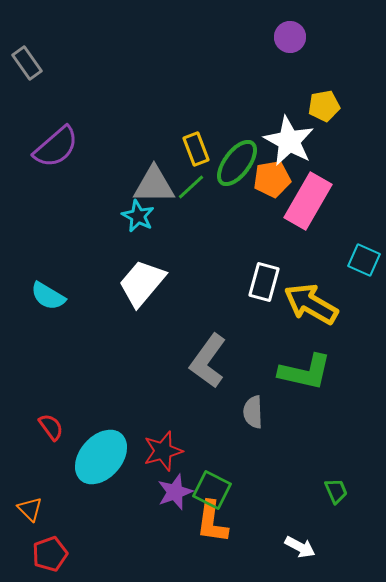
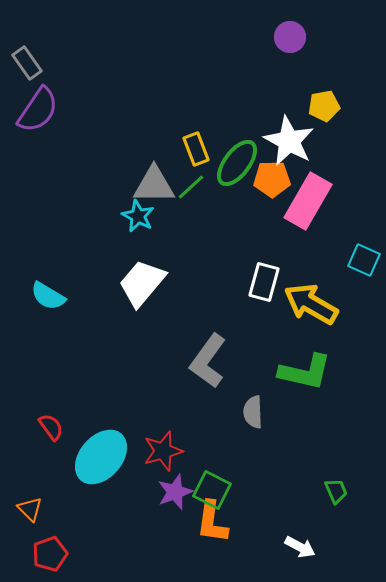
purple semicircle: moved 18 px left, 37 px up; rotated 15 degrees counterclockwise
orange pentagon: rotated 9 degrees clockwise
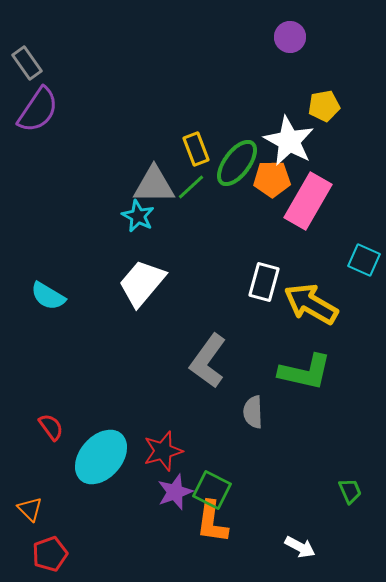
green trapezoid: moved 14 px right
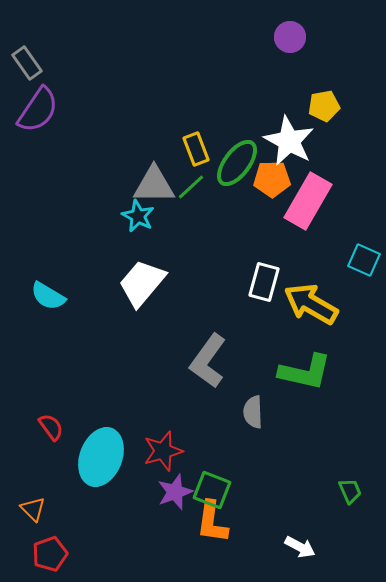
cyan ellipse: rotated 20 degrees counterclockwise
green square: rotated 6 degrees counterclockwise
orange triangle: moved 3 px right
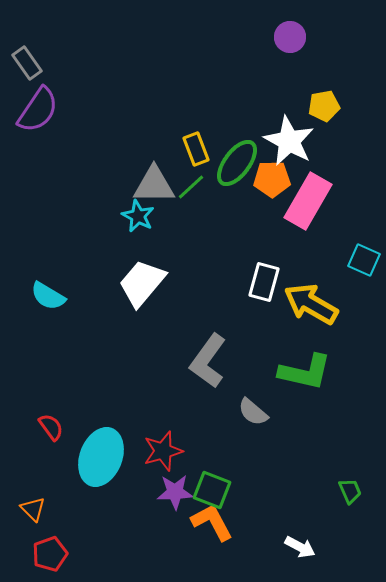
gray semicircle: rotated 48 degrees counterclockwise
purple star: rotated 18 degrees clockwise
orange L-shape: rotated 144 degrees clockwise
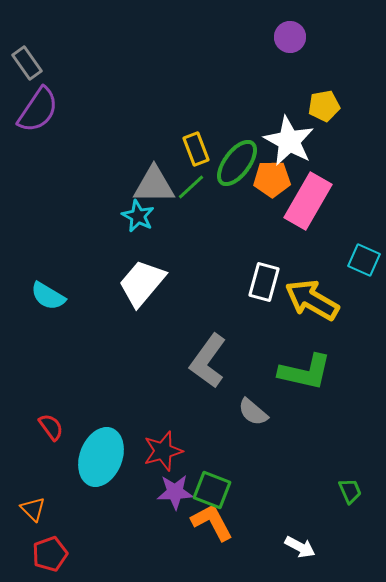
yellow arrow: moved 1 px right, 4 px up
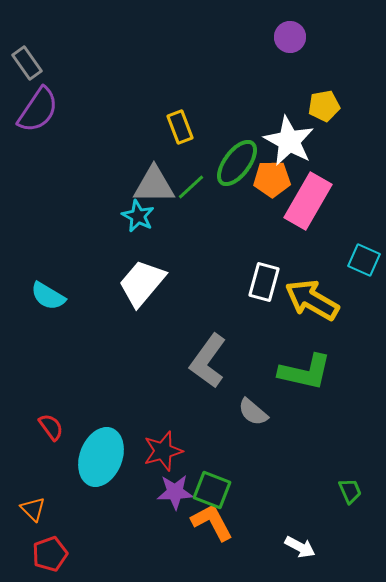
yellow rectangle: moved 16 px left, 22 px up
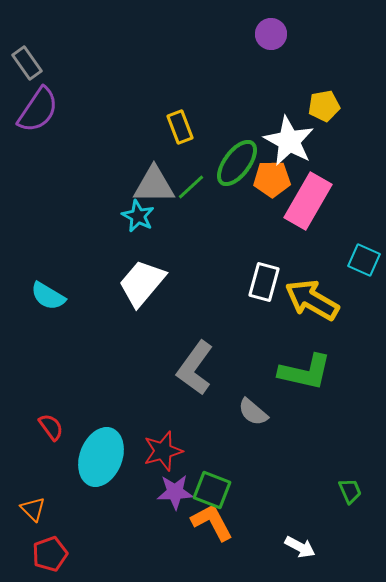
purple circle: moved 19 px left, 3 px up
gray L-shape: moved 13 px left, 7 px down
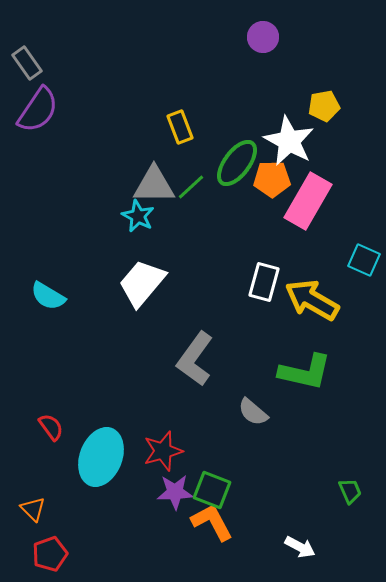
purple circle: moved 8 px left, 3 px down
gray L-shape: moved 9 px up
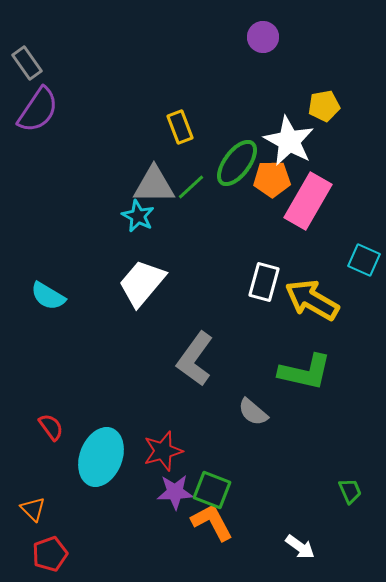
white arrow: rotated 8 degrees clockwise
